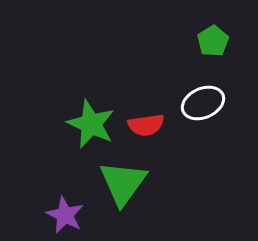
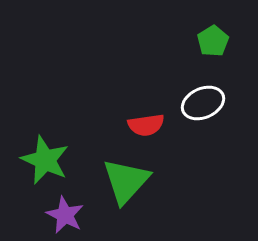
green star: moved 46 px left, 36 px down
green triangle: moved 3 px right, 2 px up; rotated 6 degrees clockwise
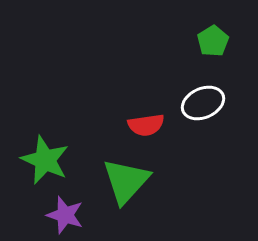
purple star: rotated 9 degrees counterclockwise
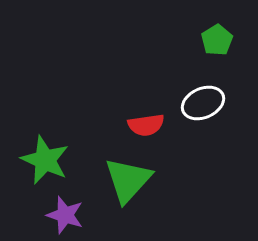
green pentagon: moved 4 px right, 1 px up
green triangle: moved 2 px right, 1 px up
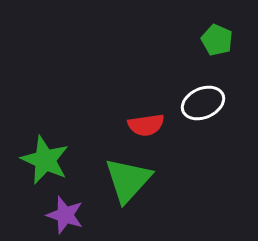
green pentagon: rotated 16 degrees counterclockwise
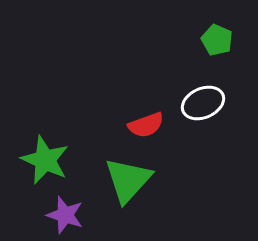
red semicircle: rotated 12 degrees counterclockwise
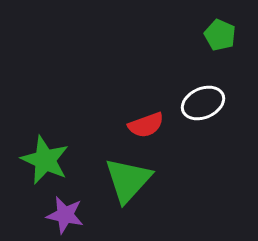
green pentagon: moved 3 px right, 5 px up
purple star: rotated 6 degrees counterclockwise
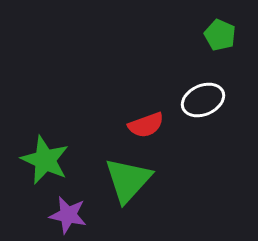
white ellipse: moved 3 px up
purple star: moved 3 px right
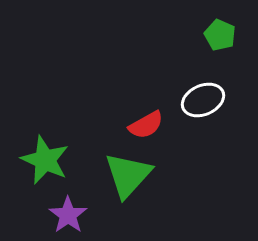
red semicircle: rotated 9 degrees counterclockwise
green triangle: moved 5 px up
purple star: rotated 24 degrees clockwise
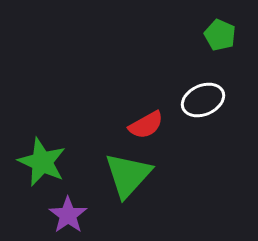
green star: moved 3 px left, 2 px down
